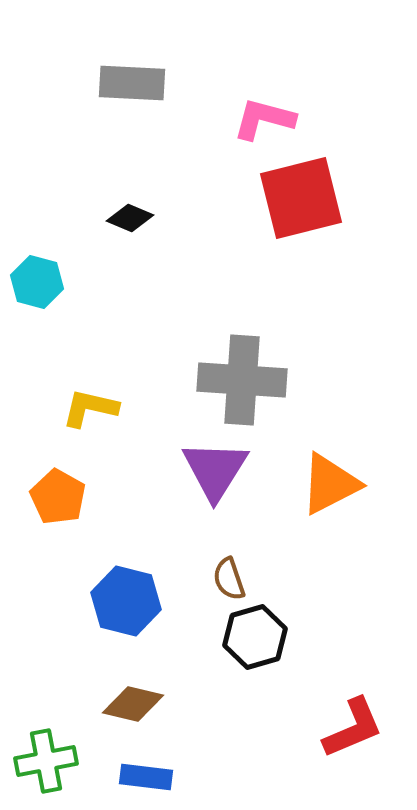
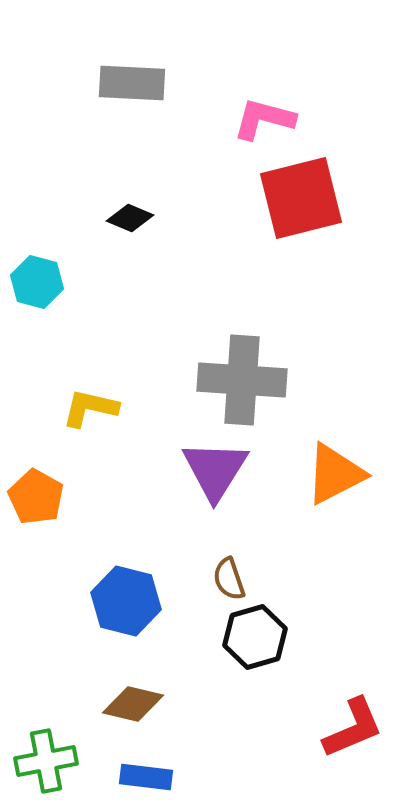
orange triangle: moved 5 px right, 10 px up
orange pentagon: moved 22 px left
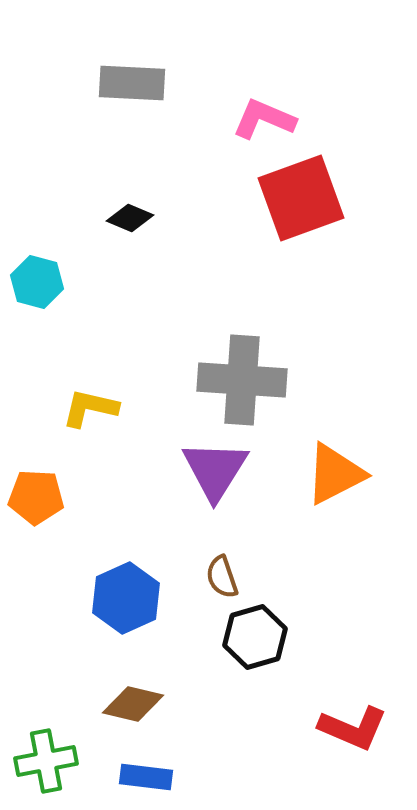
pink L-shape: rotated 8 degrees clockwise
red square: rotated 6 degrees counterclockwise
orange pentagon: rotated 26 degrees counterclockwise
brown semicircle: moved 7 px left, 2 px up
blue hexagon: moved 3 px up; rotated 22 degrees clockwise
red L-shape: rotated 46 degrees clockwise
